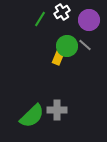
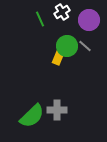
green line: rotated 56 degrees counterclockwise
gray line: moved 1 px down
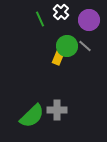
white cross: moved 1 px left; rotated 14 degrees counterclockwise
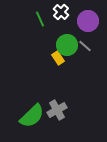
purple circle: moved 1 px left, 1 px down
green circle: moved 1 px up
yellow rectangle: rotated 56 degrees counterclockwise
gray cross: rotated 30 degrees counterclockwise
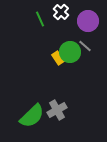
green circle: moved 3 px right, 7 px down
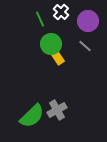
green circle: moved 19 px left, 8 px up
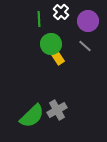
green line: moved 1 px left; rotated 21 degrees clockwise
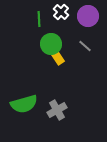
purple circle: moved 5 px up
green semicircle: moved 8 px left, 12 px up; rotated 28 degrees clockwise
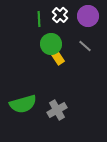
white cross: moved 1 px left, 3 px down
green semicircle: moved 1 px left
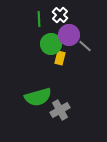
purple circle: moved 19 px left, 19 px down
yellow rectangle: moved 2 px right; rotated 48 degrees clockwise
green semicircle: moved 15 px right, 7 px up
gray cross: moved 3 px right
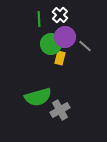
purple circle: moved 4 px left, 2 px down
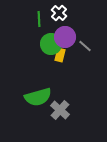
white cross: moved 1 px left, 2 px up
yellow rectangle: moved 3 px up
gray cross: rotated 18 degrees counterclockwise
